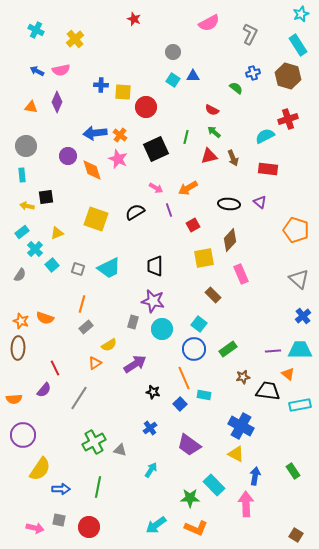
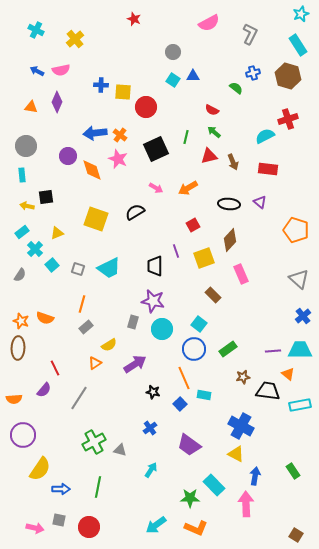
brown arrow at (233, 158): moved 4 px down
purple line at (169, 210): moved 7 px right, 41 px down
yellow square at (204, 258): rotated 10 degrees counterclockwise
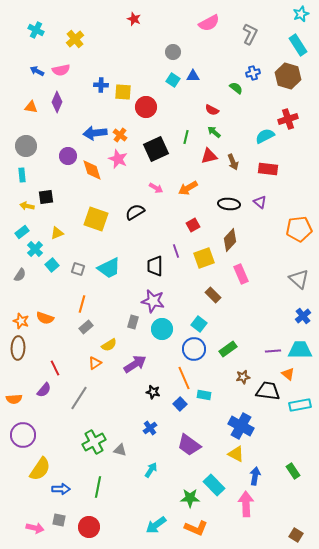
orange pentagon at (296, 230): moved 3 px right, 1 px up; rotated 25 degrees counterclockwise
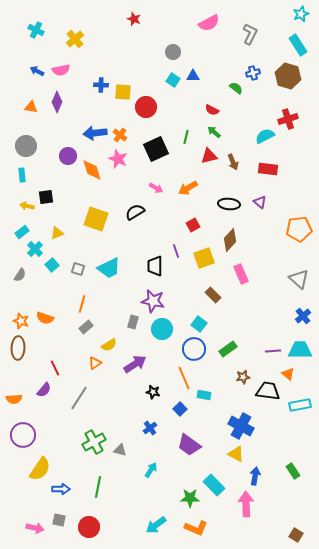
blue square at (180, 404): moved 5 px down
